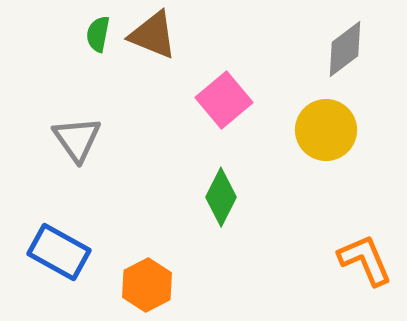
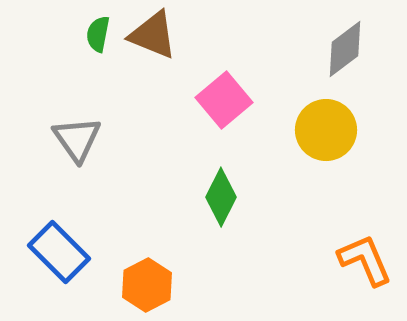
blue rectangle: rotated 16 degrees clockwise
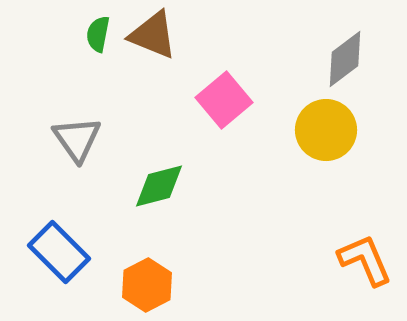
gray diamond: moved 10 px down
green diamond: moved 62 px left, 11 px up; rotated 48 degrees clockwise
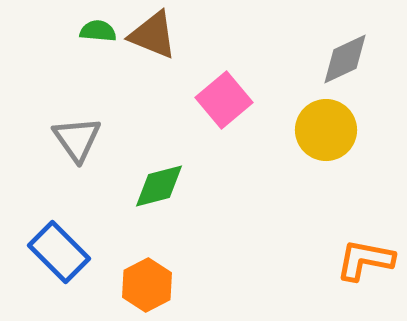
green semicircle: moved 3 px up; rotated 84 degrees clockwise
gray diamond: rotated 12 degrees clockwise
orange L-shape: rotated 56 degrees counterclockwise
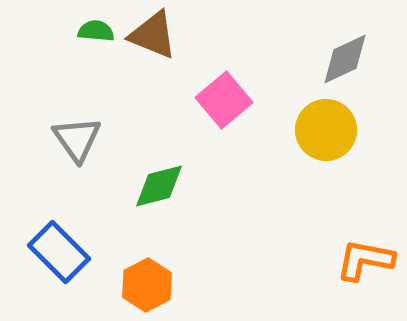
green semicircle: moved 2 px left
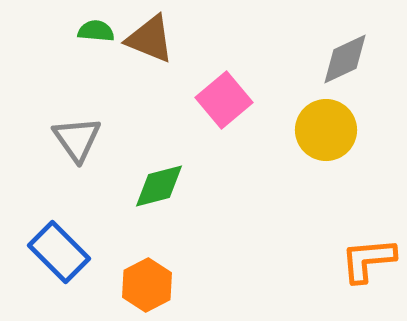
brown triangle: moved 3 px left, 4 px down
orange L-shape: moved 3 px right; rotated 16 degrees counterclockwise
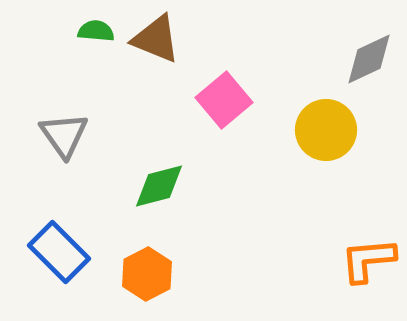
brown triangle: moved 6 px right
gray diamond: moved 24 px right
gray triangle: moved 13 px left, 4 px up
orange hexagon: moved 11 px up
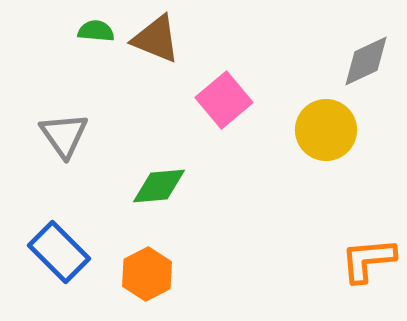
gray diamond: moved 3 px left, 2 px down
green diamond: rotated 10 degrees clockwise
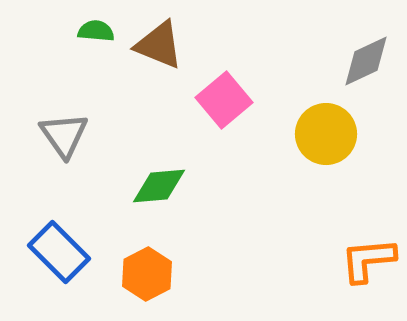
brown triangle: moved 3 px right, 6 px down
yellow circle: moved 4 px down
